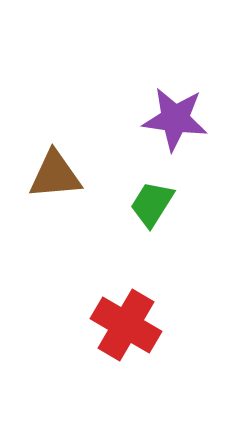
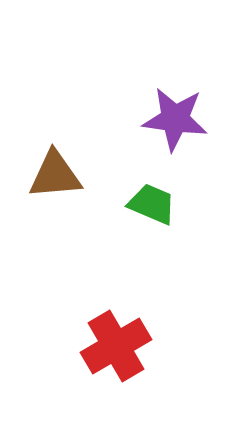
green trapezoid: rotated 81 degrees clockwise
red cross: moved 10 px left, 21 px down; rotated 30 degrees clockwise
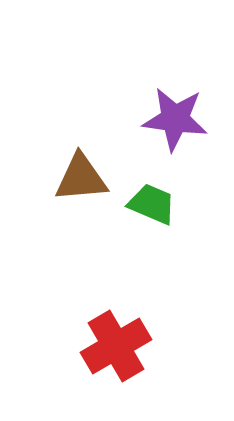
brown triangle: moved 26 px right, 3 px down
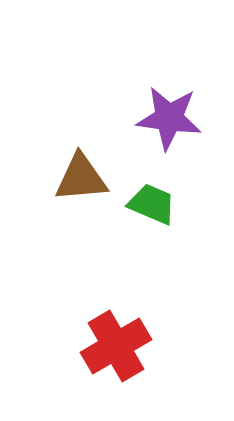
purple star: moved 6 px left, 1 px up
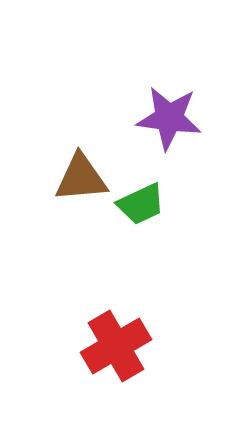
green trapezoid: moved 11 px left; rotated 132 degrees clockwise
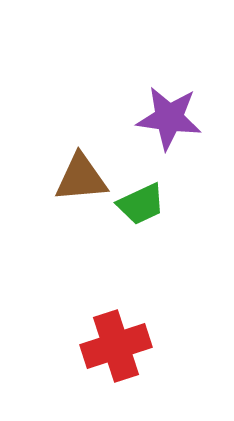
red cross: rotated 12 degrees clockwise
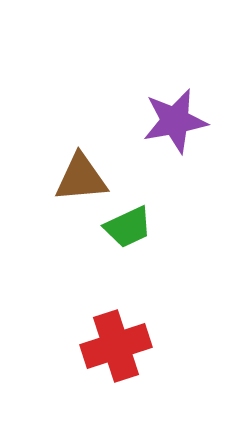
purple star: moved 6 px right, 3 px down; rotated 18 degrees counterclockwise
green trapezoid: moved 13 px left, 23 px down
